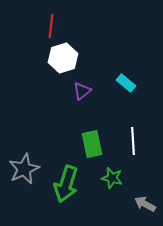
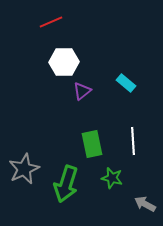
red line: moved 4 px up; rotated 60 degrees clockwise
white hexagon: moved 1 px right, 4 px down; rotated 16 degrees clockwise
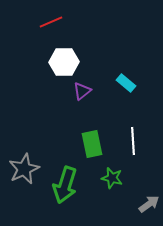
green arrow: moved 1 px left, 1 px down
gray arrow: moved 4 px right; rotated 115 degrees clockwise
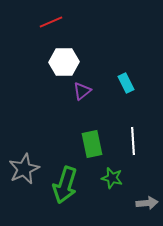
cyan rectangle: rotated 24 degrees clockwise
gray arrow: moved 2 px left, 1 px up; rotated 30 degrees clockwise
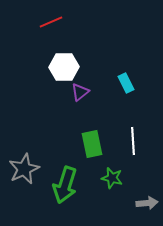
white hexagon: moved 5 px down
purple triangle: moved 2 px left, 1 px down
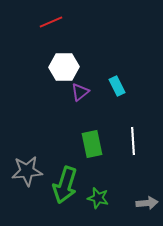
cyan rectangle: moved 9 px left, 3 px down
gray star: moved 3 px right, 2 px down; rotated 20 degrees clockwise
green star: moved 14 px left, 20 px down
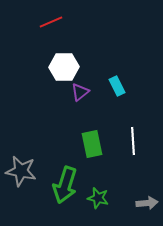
gray star: moved 6 px left; rotated 16 degrees clockwise
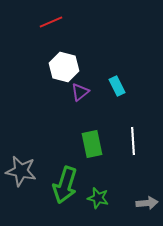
white hexagon: rotated 16 degrees clockwise
